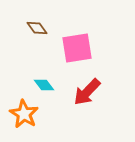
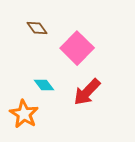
pink square: rotated 36 degrees counterclockwise
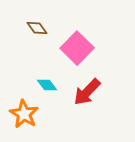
cyan diamond: moved 3 px right
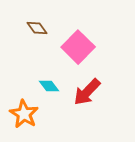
pink square: moved 1 px right, 1 px up
cyan diamond: moved 2 px right, 1 px down
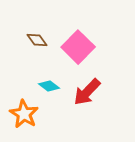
brown diamond: moved 12 px down
cyan diamond: rotated 15 degrees counterclockwise
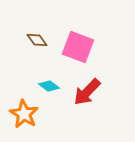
pink square: rotated 24 degrees counterclockwise
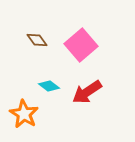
pink square: moved 3 px right, 2 px up; rotated 28 degrees clockwise
red arrow: rotated 12 degrees clockwise
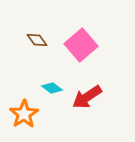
cyan diamond: moved 3 px right, 2 px down
red arrow: moved 5 px down
orange star: rotated 8 degrees clockwise
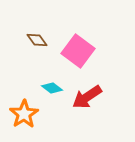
pink square: moved 3 px left, 6 px down; rotated 12 degrees counterclockwise
